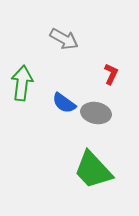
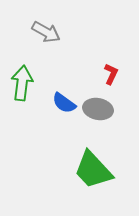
gray arrow: moved 18 px left, 7 px up
gray ellipse: moved 2 px right, 4 px up
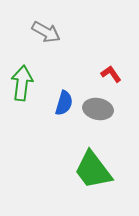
red L-shape: rotated 60 degrees counterclockwise
blue semicircle: rotated 110 degrees counterclockwise
green trapezoid: rotated 6 degrees clockwise
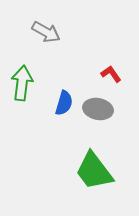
green trapezoid: moved 1 px right, 1 px down
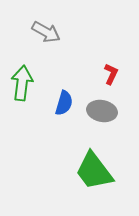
red L-shape: rotated 60 degrees clockwise
gray ellipse: moved 4 px right, 2 px down
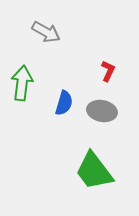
red L-shape: moved 3 px left, 3 px up
